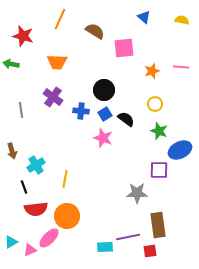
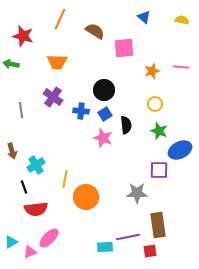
black semicircle: moved 6 px down; rotated 48 degrees clockwise
orange circle: moved 19 px right, 19 px up
pink triangle: moved 2 px down
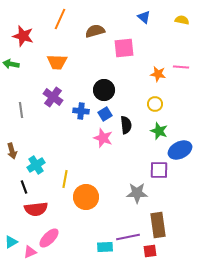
brown semicircle: rotated 48 degrees counterclockwise
orange star: moved 6 px right, 3 px down; rotated 28 degrees clockwise
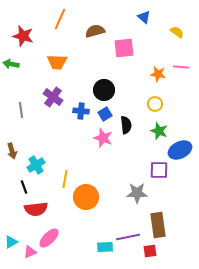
yellow semicircle: moved 5 px left, 12 px down; rotated 24 degrees clockwise
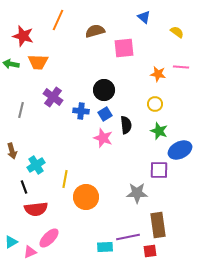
orange line: moved 2 px left, 1 px down
orange trapezoid: moved 19 px left
gray line: rotated 21 degrees clockwise
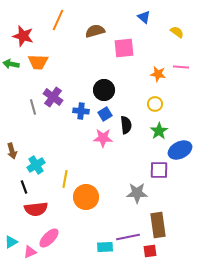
gray line: moved 12 px right, 3 px up; rotated 28 degrees counterclockwise
green star: rotated 18 degrees clockwise
pink star: rotated 18 degrees counterclockwise
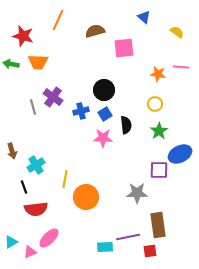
blue cross: rotated 21 degrees counterclockwise
blue ellipse: moved 4 px down
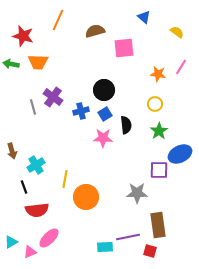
pink line: rotated 63 degrees counterclockwise
red semicircle: moved 1 px right, 1 px down
red square: rotated 24 degrees clockwise
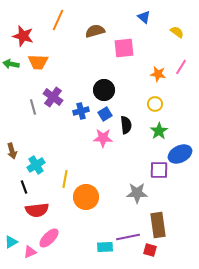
red square: moved 1 px up
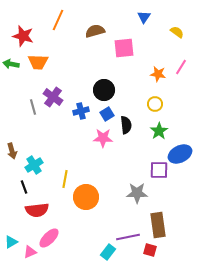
blue triangle: rotated 24 degrees clockwise
blue square: moved 2 px right
cyan cross: moved 2 px left
cyan rectangle: moved 3 px right, 5 px down; rotated 49 degrees counterclockwise
